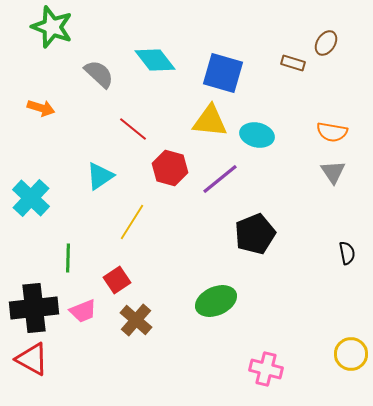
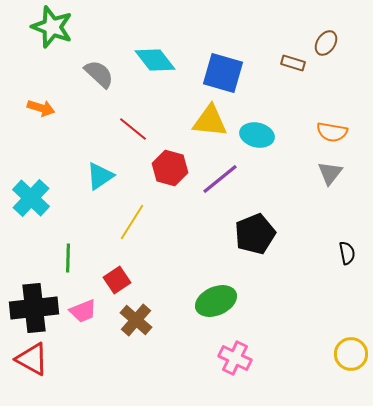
gray triangle: moved 3 px left, 1 px down; rotated 12 degrees clockwise
pink cross: moved 31 px left, 11 px up; rotated 12 degrees clockwise
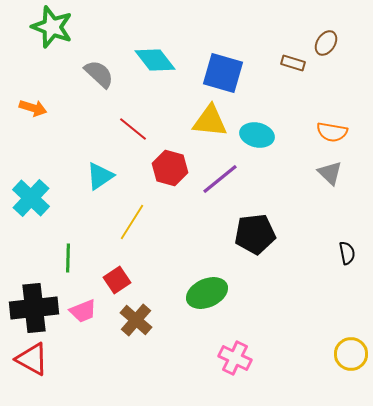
orange arrow: moved 8 px left
gray triangle: rotated 24 degrees counterclockwise
black pentagon: rotated 15 degrees clockwise
green ellipse: moved 9 px left, 8 px up
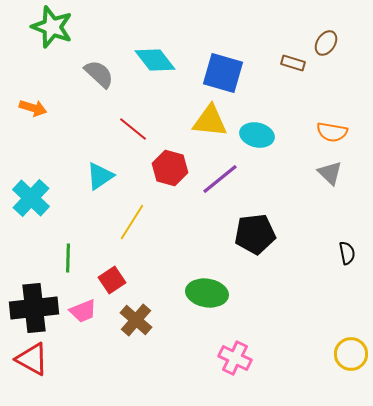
red square: moved 5 px left
green ellipse: rotated 33 degrees clockwise
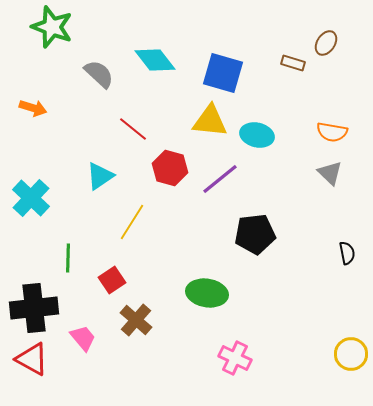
pink trapezoid: moved 27 px down; rotated 108 degrees counterclockwise
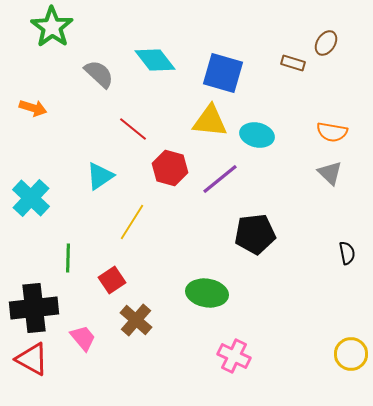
green star: rotated 15 degrees clockwise
pink cross: moved 1 px left, 2 px up
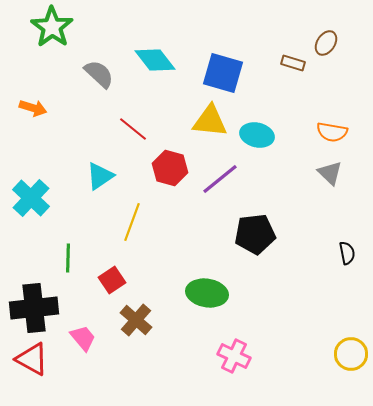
yellow line: rotated 12 degrees counterclockwise
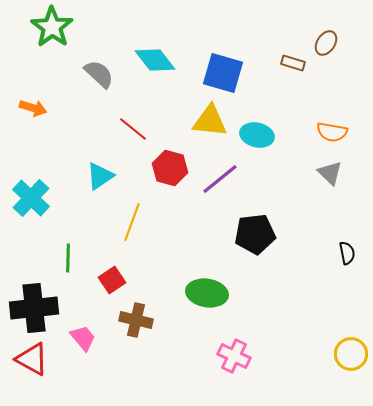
brown cross: rotated 28 degrees counterclockwise
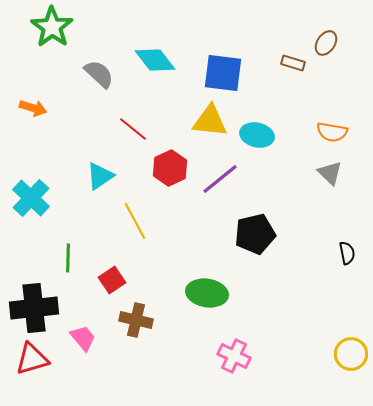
blue square: rotated 9 degrees counterclockwise
red hexagon: rotated 20 degrees clockwise
yellow line: moved 3 px right, 1 px up; rotated 48 degrees counterclockwise
black pentagon: rotated 6 degrees counterclockwise
red triangle: rotated 45 degrees counterclockwise
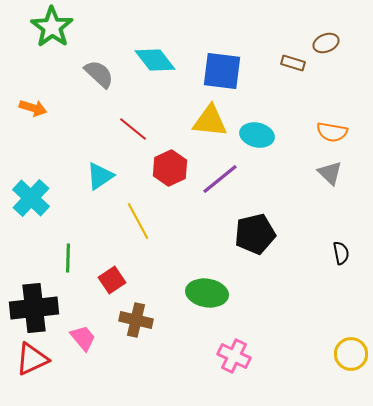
brown ellipse: rotated 35 degrees clockwise
blue square: moved 1 px left, 2 px up
yellow line: moved 3 px right
black semicircle: moved 6 px left
red triangle: rotated 9 degrees counterclockwise
